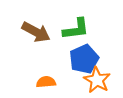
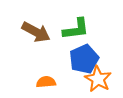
orange star: moved 1 px right, 1 px up
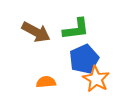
orange star: moved 2 px left
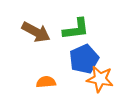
orange star: moved 4 px right; rotated 20 degrees counterclockwise
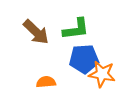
brown arrow: rotated 16 degrees clockwise
blue pentagon: rotated 20 degrees clockwise
orange star: moved 2 px right, 5 px up
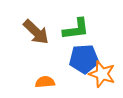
orange star: rotated 8 degrees clockwise
orange semicircle: moved 1 px left
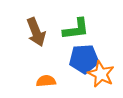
brown arrow: rotated 24 degrees clockwise
orange star: moved 1 px left; rotated 8 degrees clockwise
orange semicircle: moved 1 px right, 1 px up
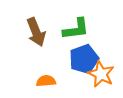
blue pentagon: rotated 16 degrees counterclockwise
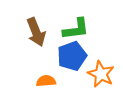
blue pentagon: moved 12 px left, 3 px up
